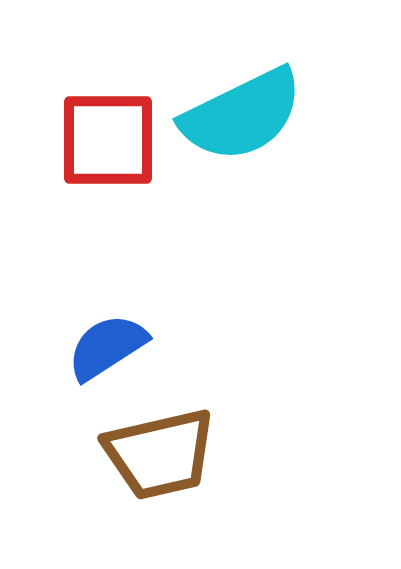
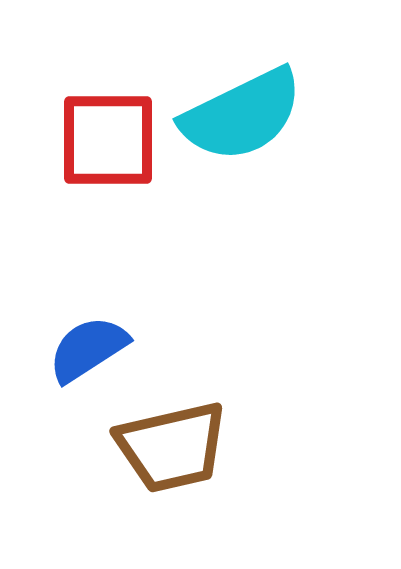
blue semicircle: moved 19 px left, 2 px down
brown trapezoid: moved 12 px right, 7 px up
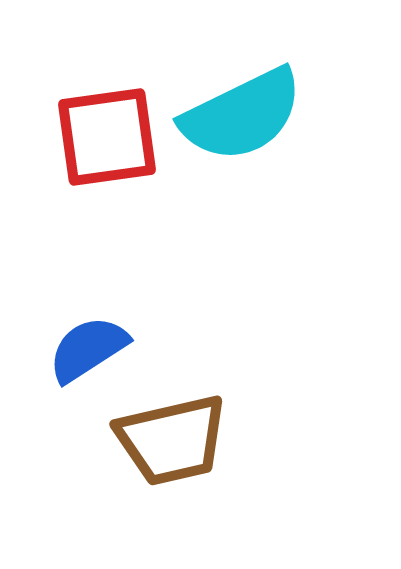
red square: moved 1 px left, 3 px up; rotated 8 degrees counterclockwise
brown trapezoid: moved 7 px up
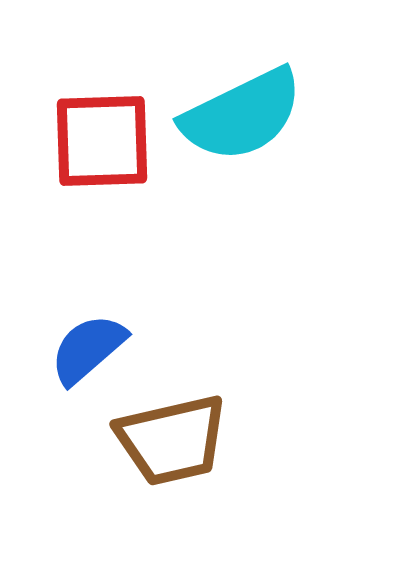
red square: moved 5 px left, 4 px down; rotated 6 degrees clockwise
blue semicircle: rotated 8 degrees counterclockwise
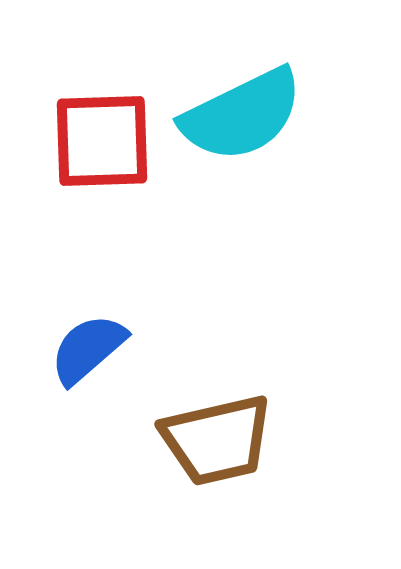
brown trapezoid: moved 45 px right
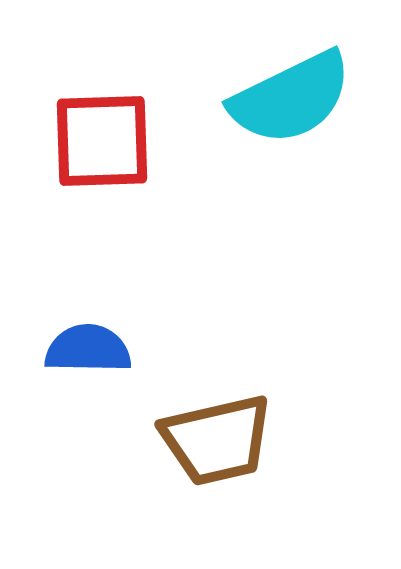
cyan semicircle: moved 49 px right, 17 px up
blue semicircle: rotated 42 degrees clockwise
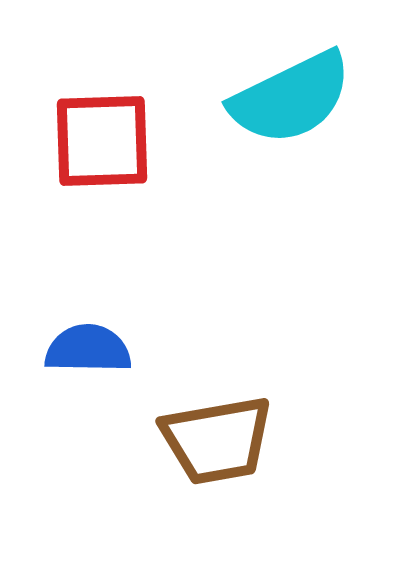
brown trapezoid: rotated 3 degrees clockwise
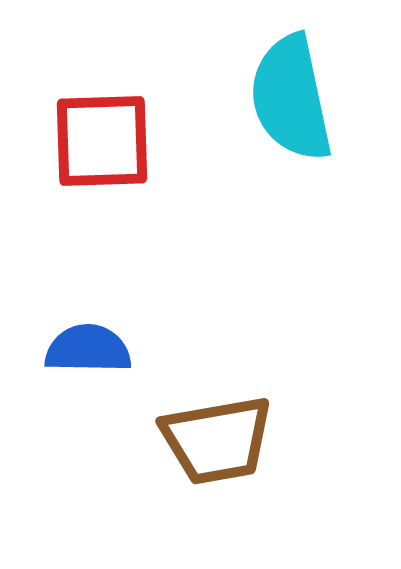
cyan semicircle: rotated 104 degrees clockwise
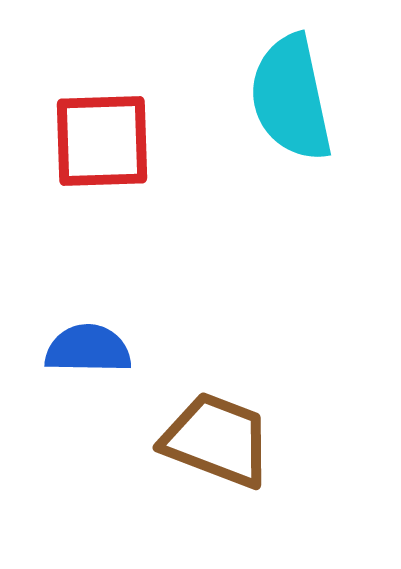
brown trapezoid: rotated 149 degrees counterclockwise
